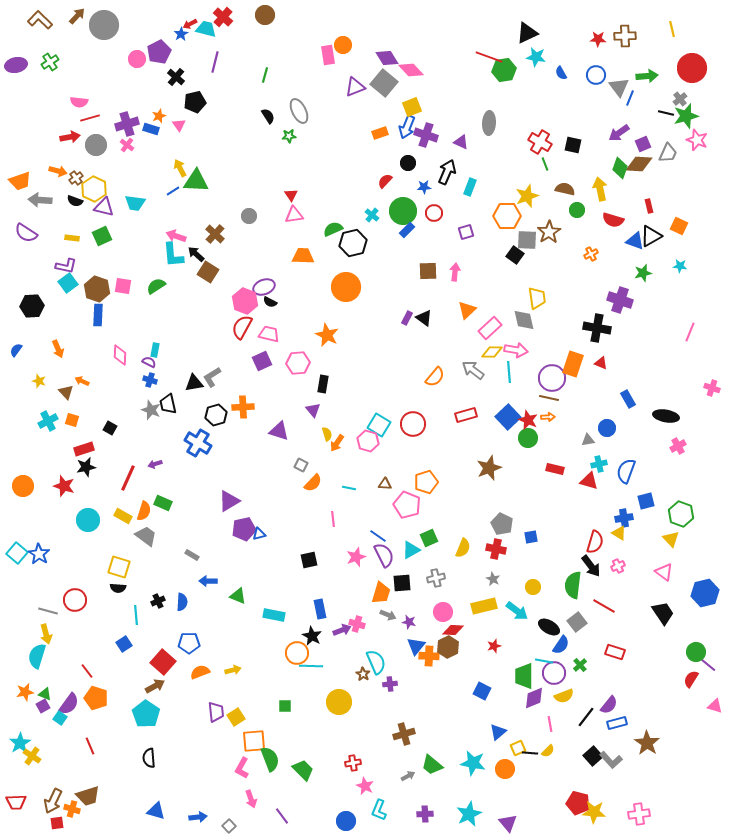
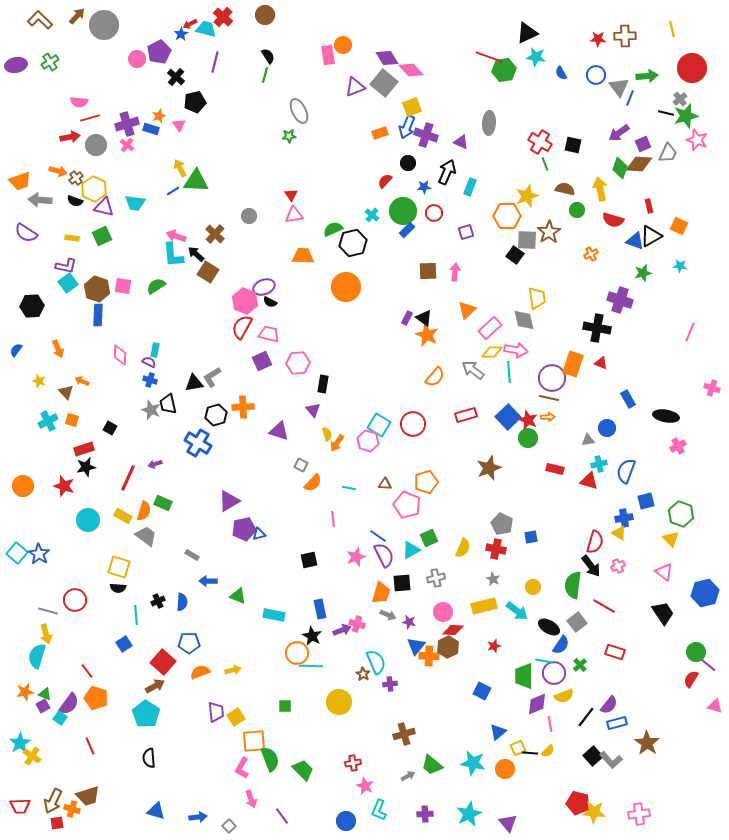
black semicircle at (268, 116): moved 60 px up
orange star at (327, 335): moved 100 px right
purple diamond at (534, 698): moved 3 px right, 6 px down
red trapezoid at (16, 802): moved 4 px right, 4 px down
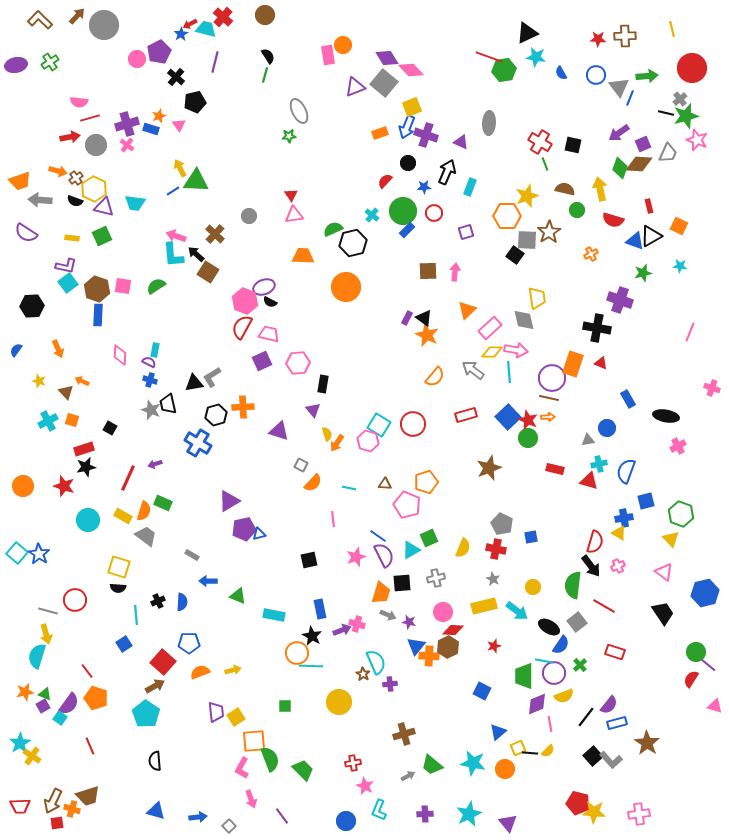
black semicircle at (149, 758): moved 6 px right, 3 px down
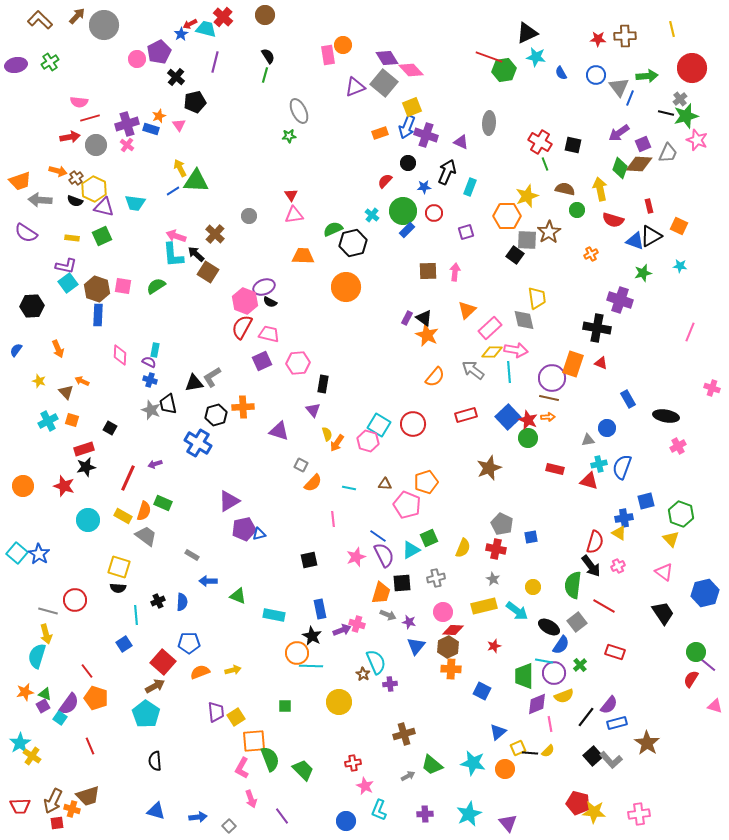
blue semicircle at (626, 471): moved 4 px left, 4 px up
orange cross at (429, 656): moved 22 px right, 13 px down
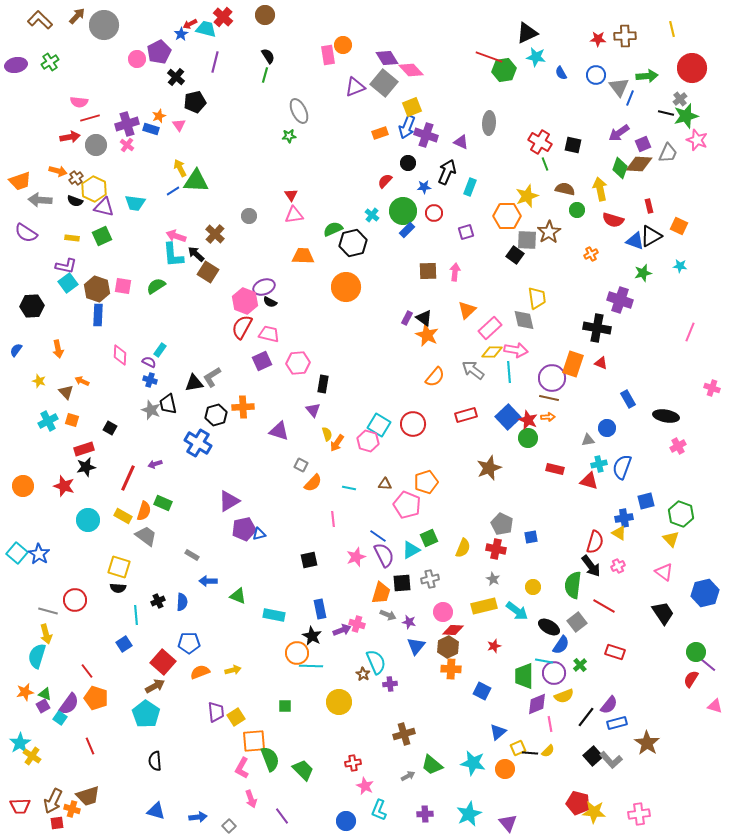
orange arrow at (58, 349): rotated 12 degrees clockwise
cyan rectangle at (155, 350): moved 5 px right; rotated 24 degrees clockwise
gray cross at (436, 578): moved 6 px left, 1 px down
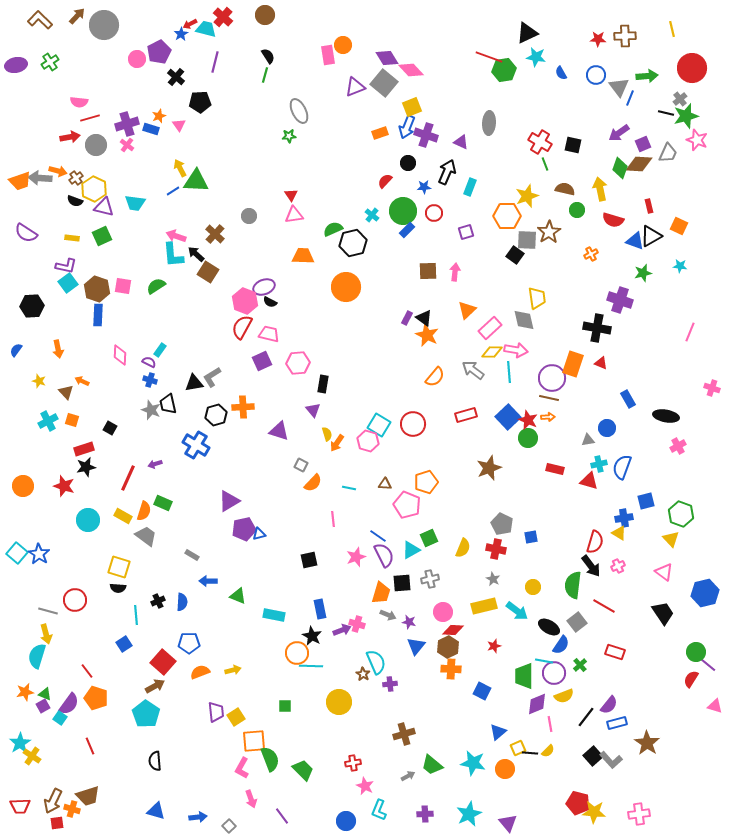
black pentagon at (195, 102): moved 5 px right; rotated 10 degrees clockwise
gray arrow at (40, 200): moved 22 px up
blue cross at (198, 443): moved 2 px left, 2 px down
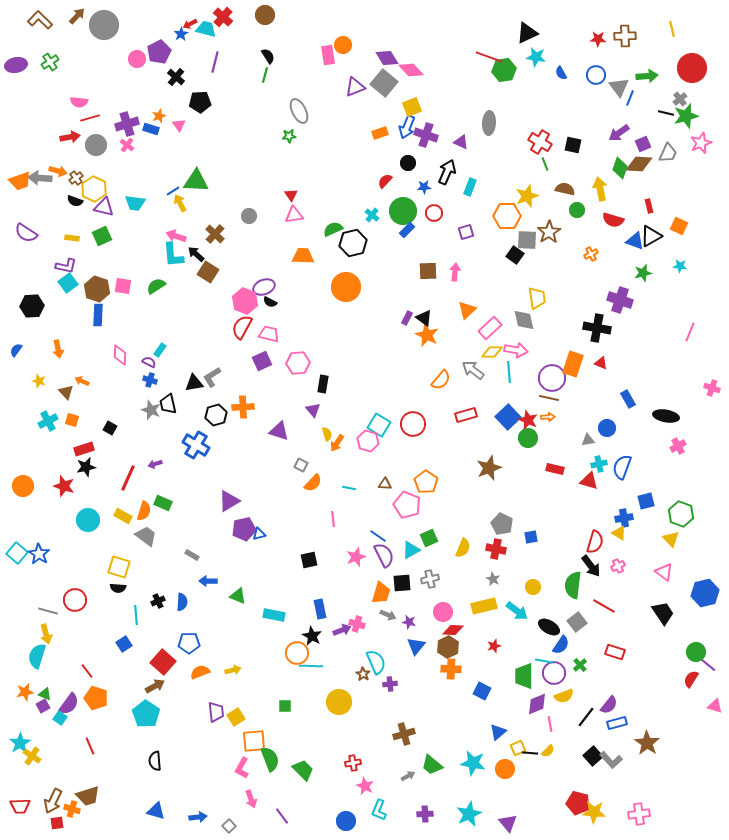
pink star at (697, 140): moved 4 px right, 3 px down; rotated 30 degrees clockwise
yellow arrow at (180, 168): moved 35 px down
orange semicircle at (435, 377): moved 6 px right, 3 px down
orange pentagon at (426, 482): rotated 20 degrees counterclockwise
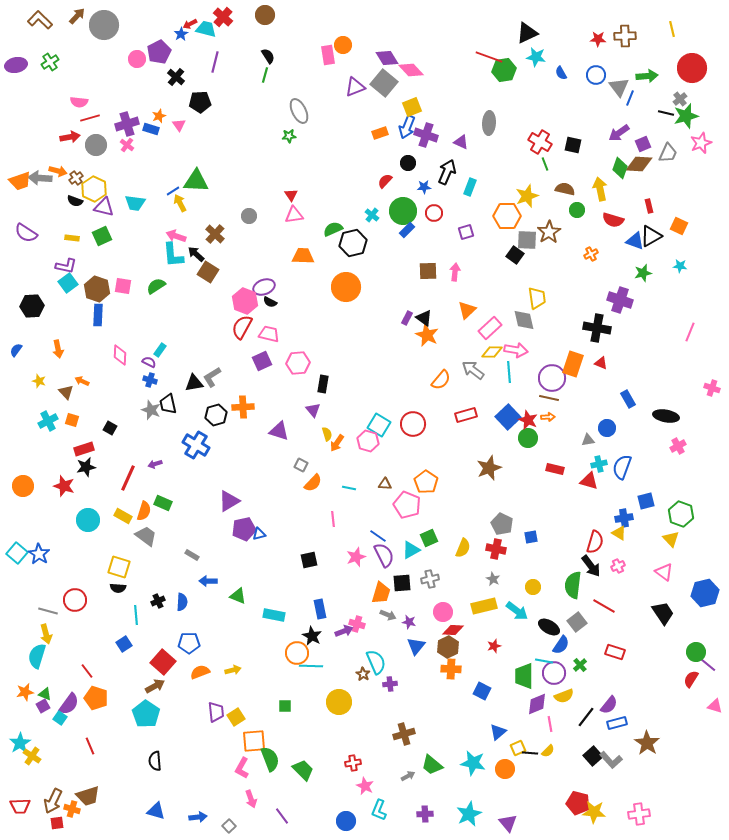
purple arrow at (342, 630): moved 2 px right, 1 px down
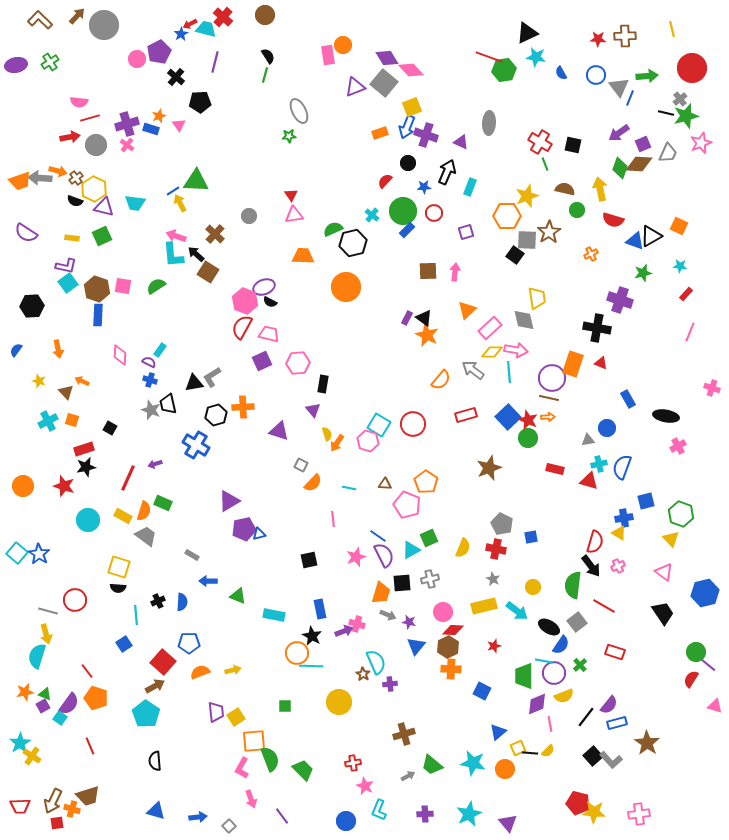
red rectangle at (649, 206): moved 37 px right, 88 px down; rotated 56 degrees clockwise
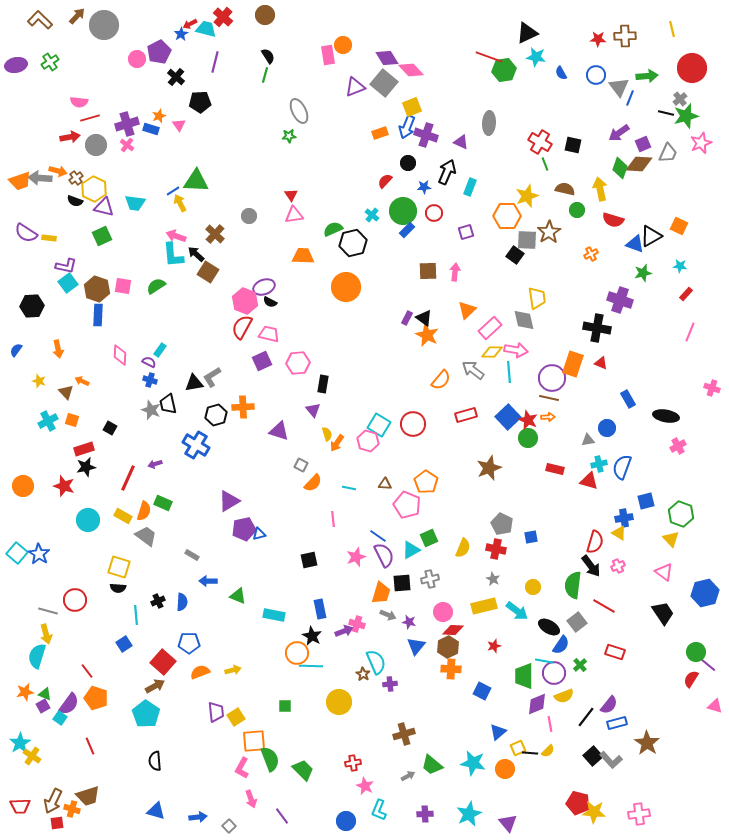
yellow rectangle at (72, 238): moved 23 px left
blue triangle at (635, 241): moved 3 px down
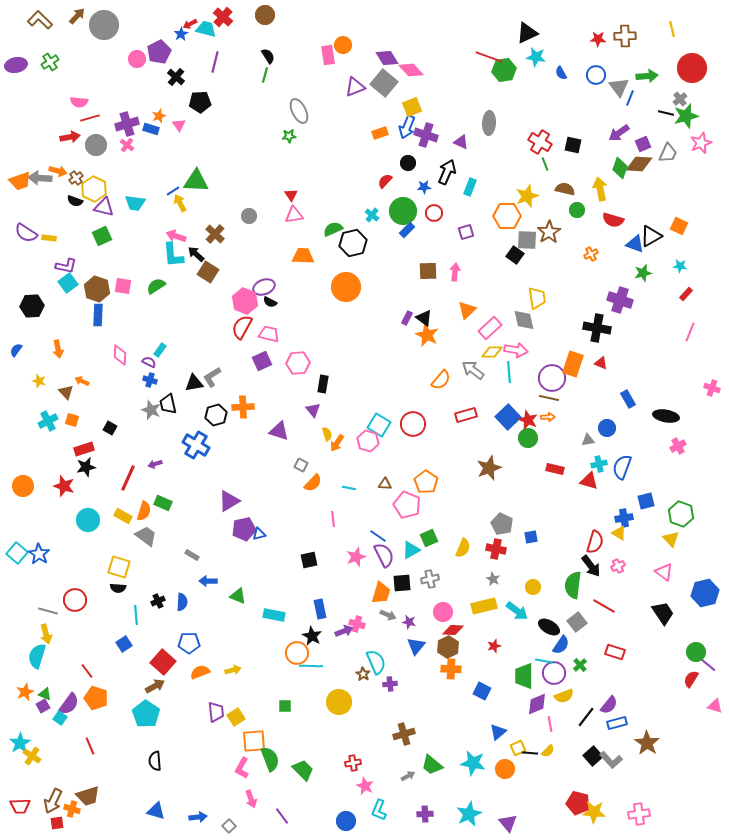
orange star at (25, 692): rotated 12 degrees counterclockwise
